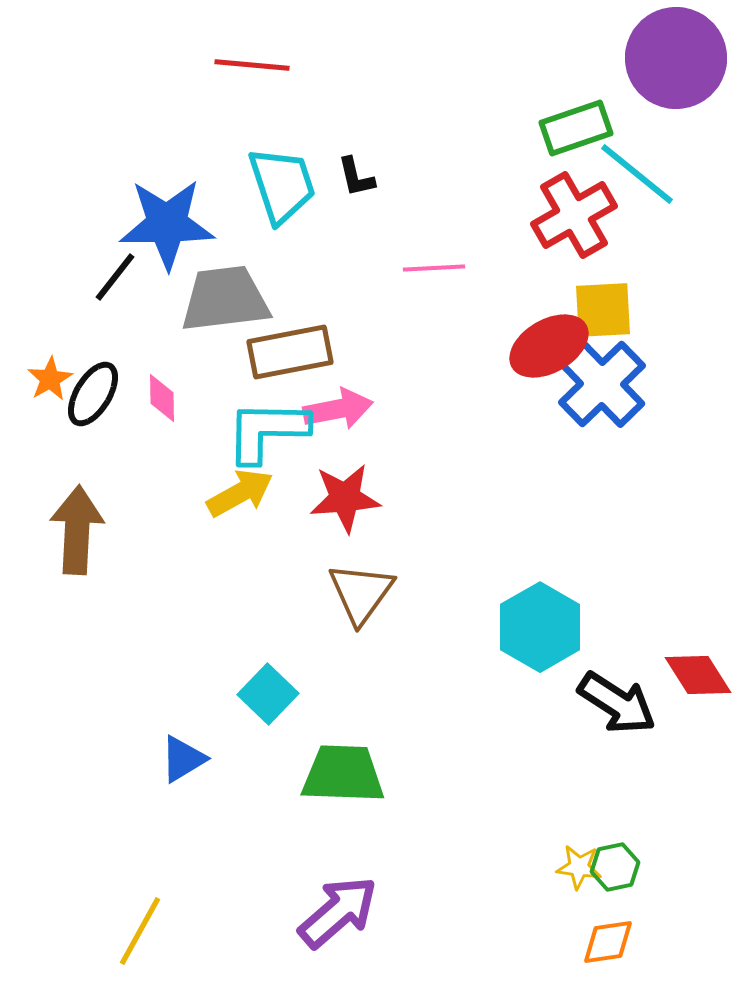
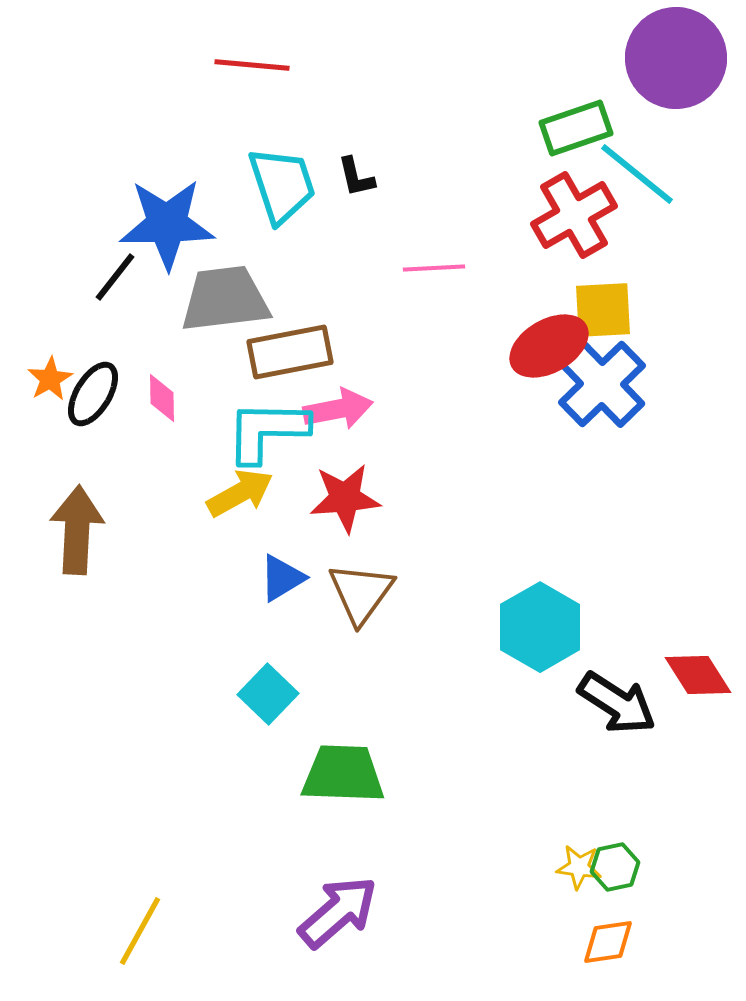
blue triangle: moved 99 px right, 181 px up
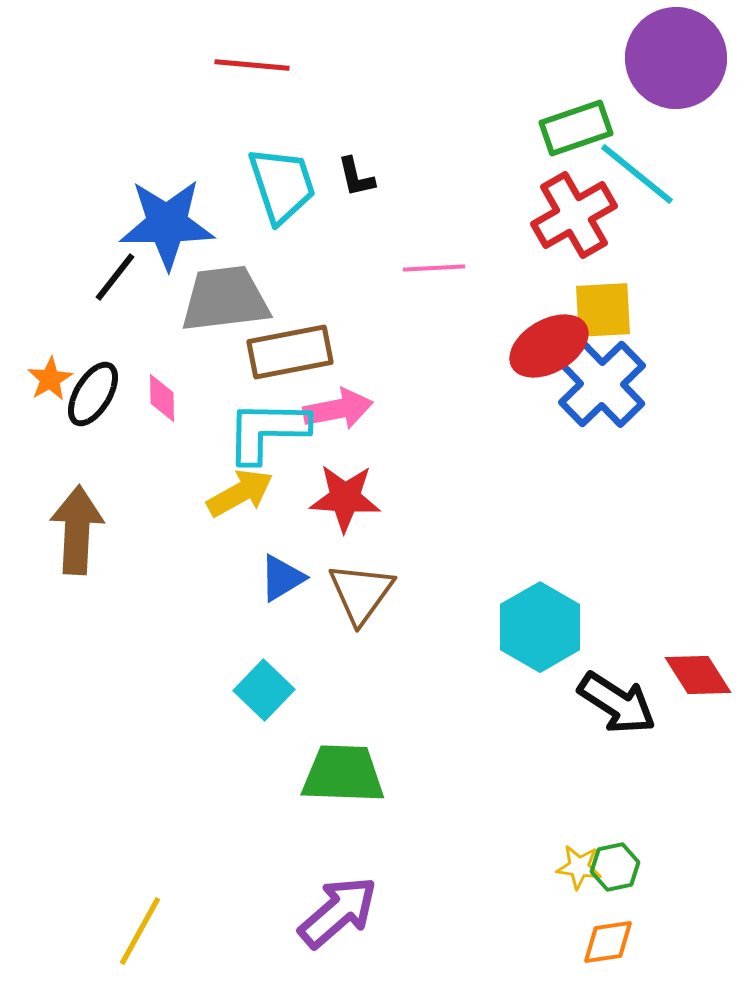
red star: rotated 8 degrees clockwise
cyan square: moved 4 px left, 4 px up
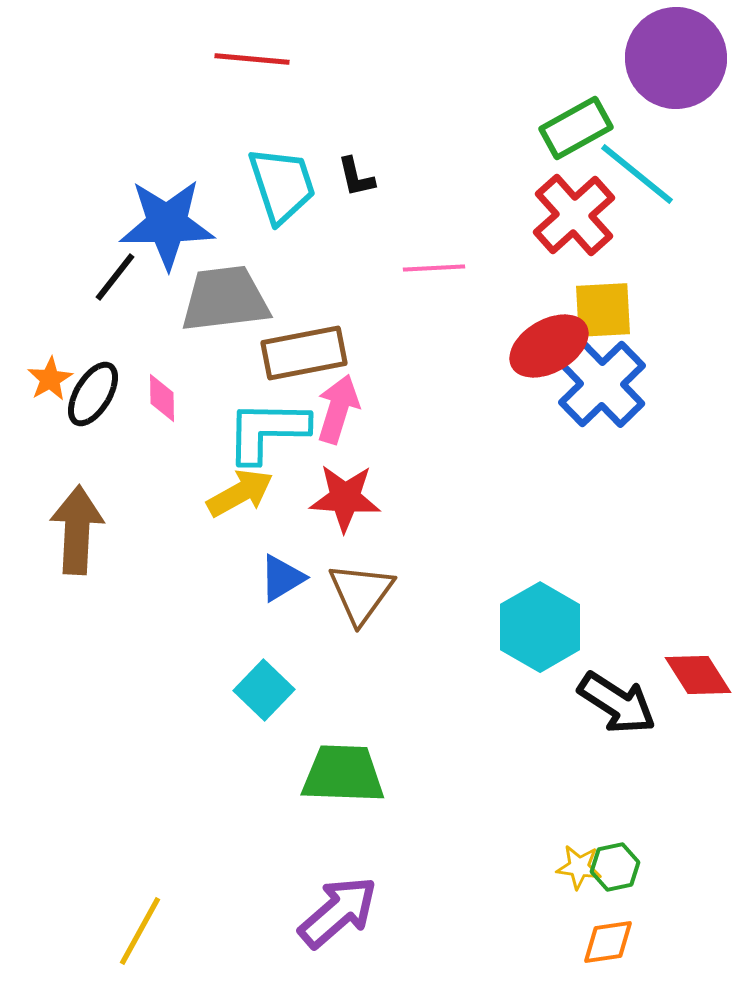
red line: moved 6 px up
green rectangle: rotated 10 degrees counterclockwise
red cross: rotated 12 degrees counterclockwise
brown rectangle: moved 14 px right, 1 px down
pink arrow: rotated 62 degrees counterclockwise
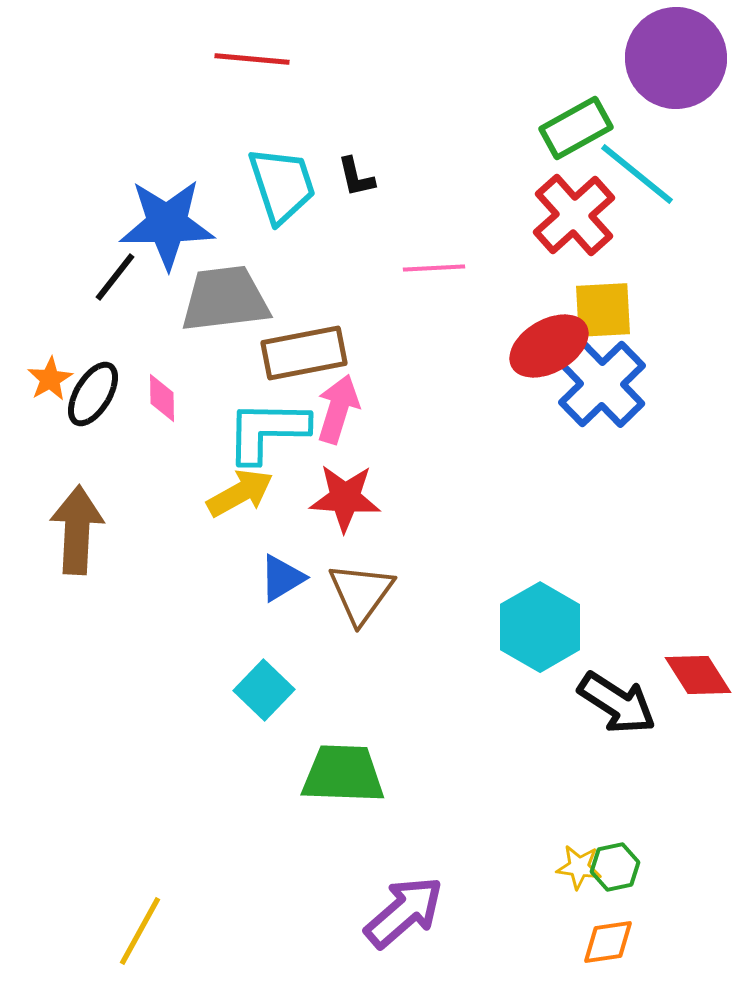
purple arrow: moved 66 px right
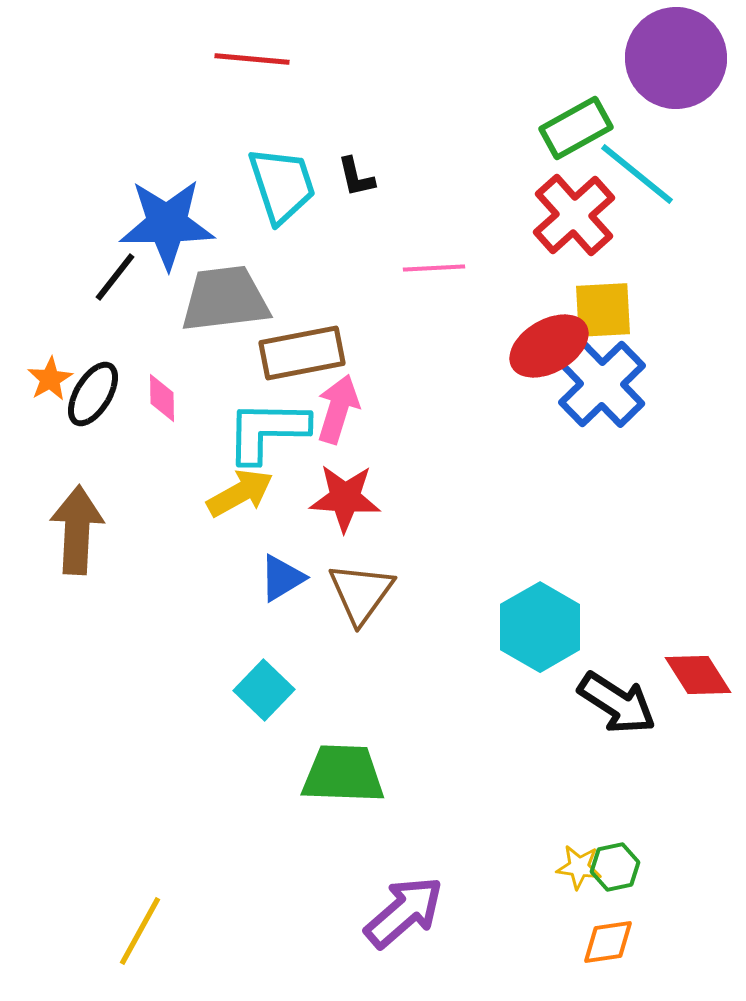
brown rectangle: moved 2 px left
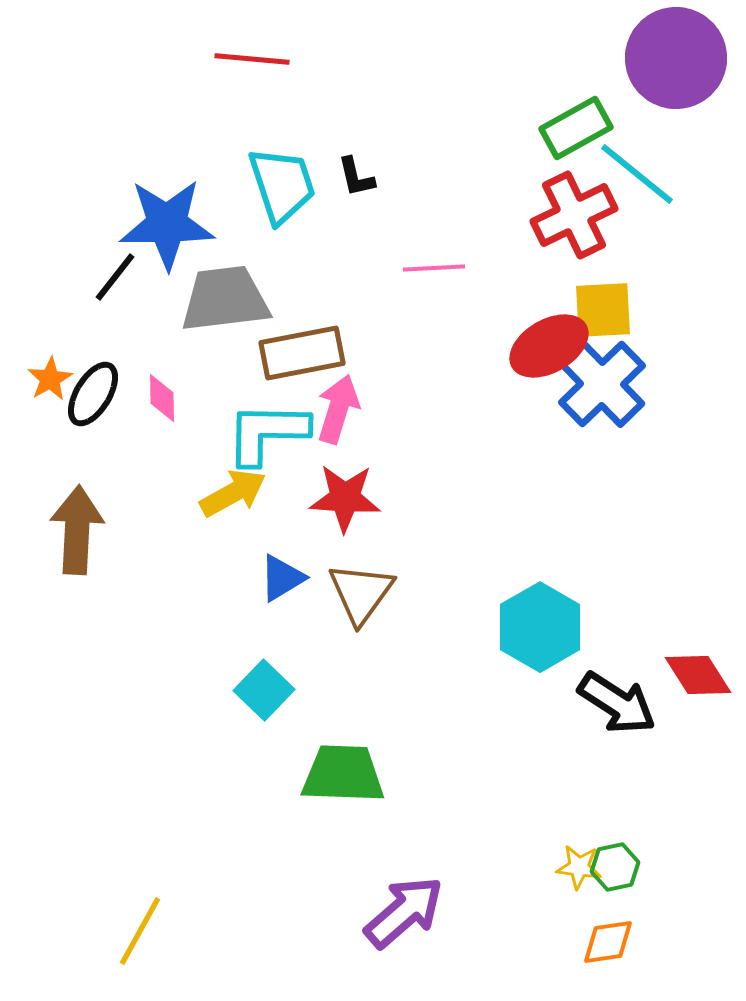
red cross: rotated 16 degrees clockwise
cyan L-shape: moved 2 px down
yellow arrow: moved 7 px left
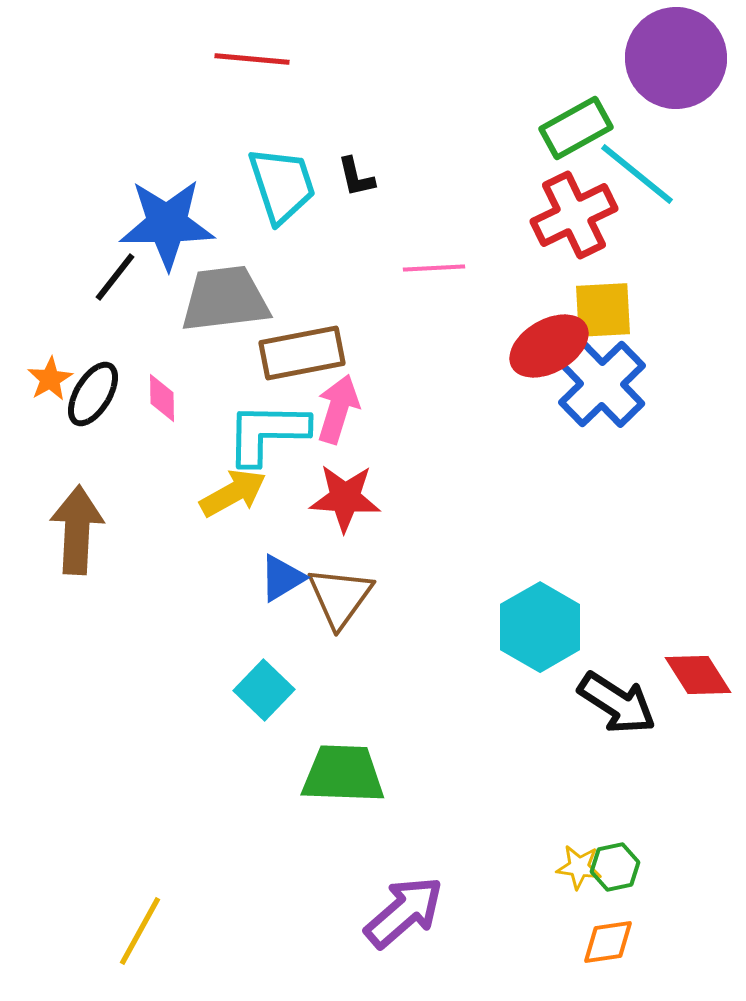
brown triangle: moved 21 px left, 4 px down
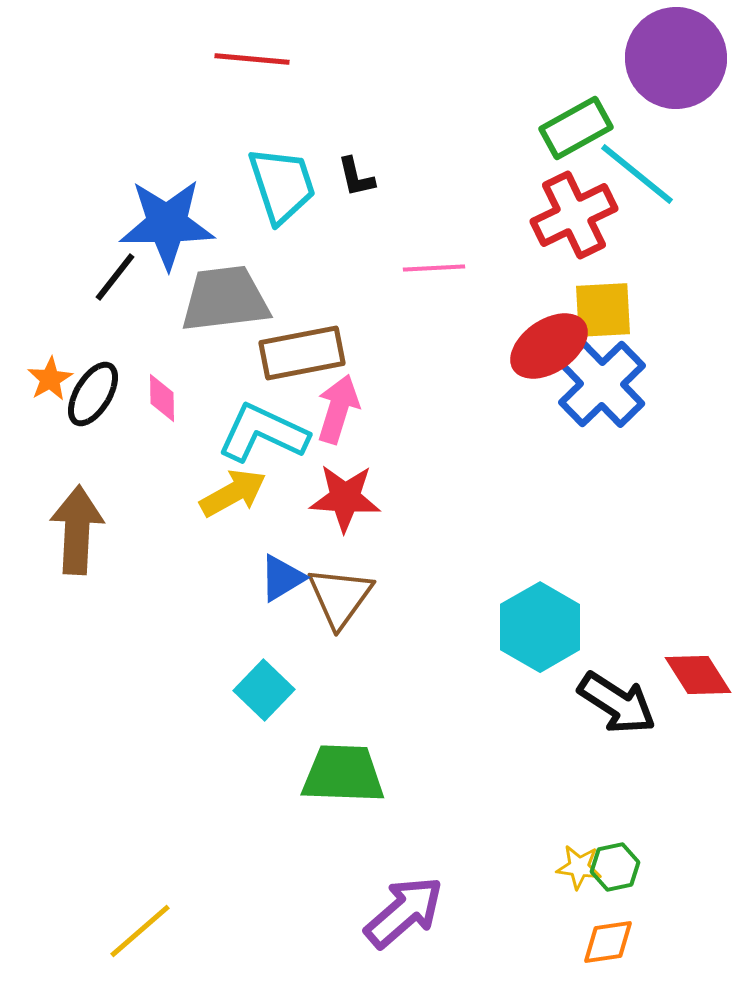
red ellipse: rotated 4 degrees counterclockwise
cyan L-shape: moved 4 px left; rotated 24 degrees clockwise
yellow line: rotated 20 degrees clockwise
